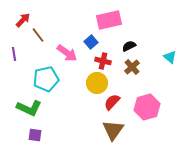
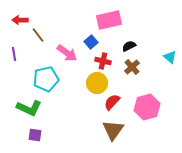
red arrow: moved 3 px left; rotated 133 degrees counterclockwise
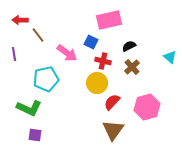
blue square: rotated 24 degrees counterclockwise
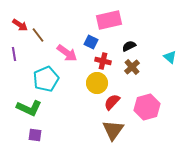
red arrow: moved 5 px down; rotated 147 degrees counterclockwise
cyan pentagon: rotated 10 degrees counterclockwise
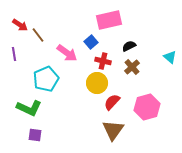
blue square: rotated 24 degrees clockwise
